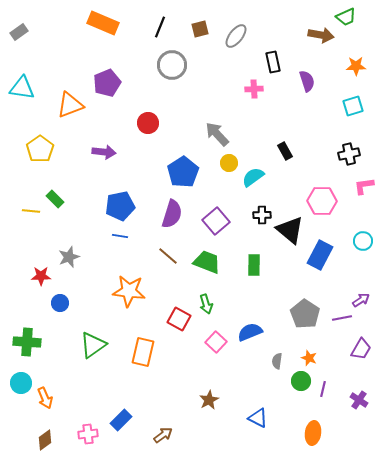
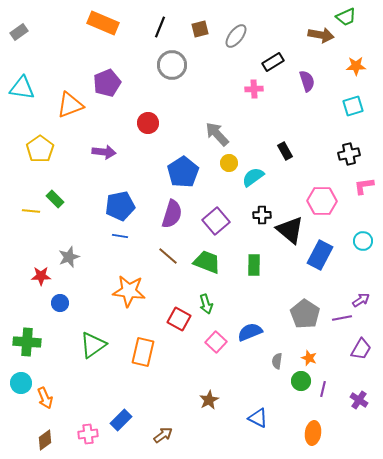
black rectangle at (273, 62): rotated 70 degrees clockwise
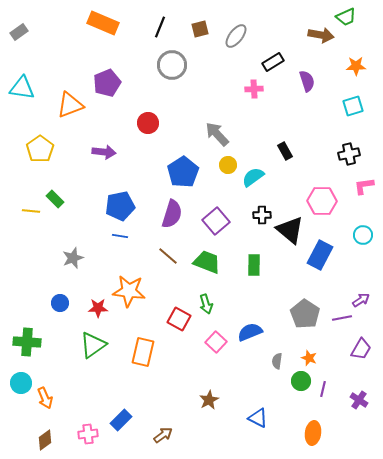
yellow circle at (229, 163): moved 1 px left, 2 px down
cyan circle at (363, 241): moved 6 px up
gray star at (69, 257): moved 4 px right, 1 px down
red star at (41, 276): moved 57 px right, 32 px down
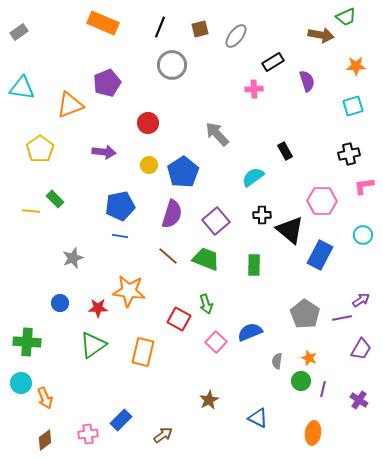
yellow circle at (228, 165): moved 79 px left
green trapezoid at (207, 262): moved 1 px left, 3 px up
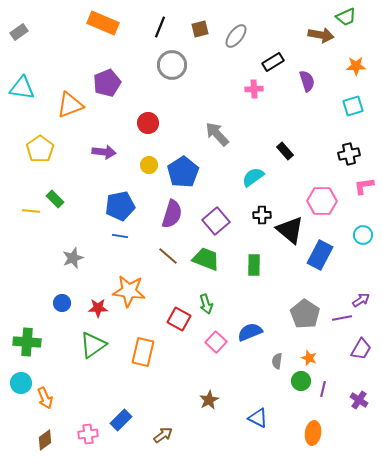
black rectangle at (285, 151): rotated 12 degrees counterclockwise
blue circle at (60, 303): moved 2 px right
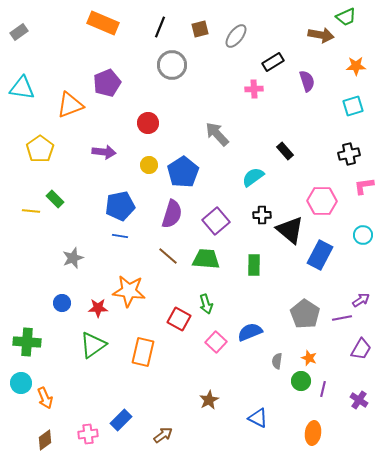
green trapezoid at (206, 259): rotated 16 degrees counterclockwise
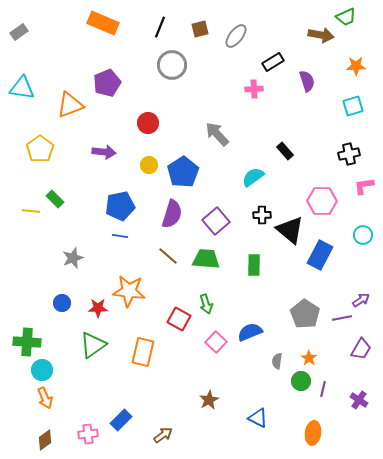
orange star at (309, 358): rotated 14 degrees clockwise
cyan circle at (21, 383): moved 21 px right, 13 px up
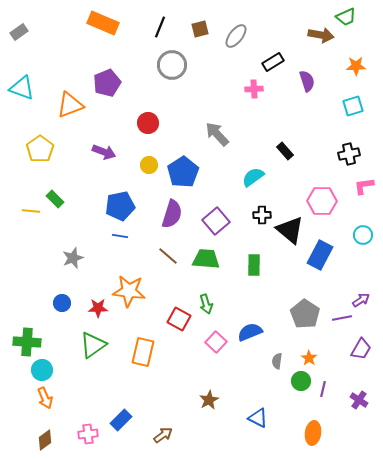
cyan triangle at (22, 88): rotated 12 degrees clockwise
purple arrow at (104, 152): rotated 15 degrees clockwise
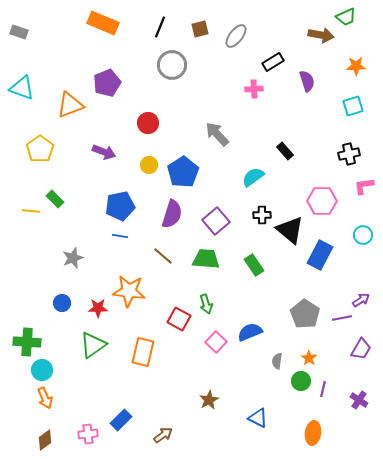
gray rectangle at (19, 32): rotated 54 degrees clockwise
brown line at (168, 256): moved 5 px left
green rectangle at (254, 265): rotated 35 degrees counterclockwise
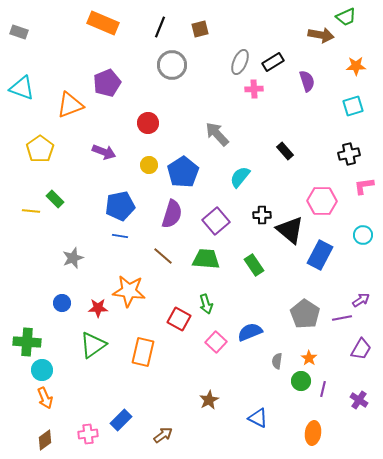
gray ellipse at (236, 36): moved 4 px right, 26 px down; rotated 15 degrees counterclockwise
cyan semicircle at (253, 177): moved 13 px left; rotated 15 degrees counterclockwise
